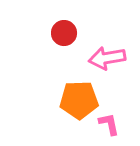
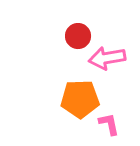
red circle: moved 14 px right, 3 px down
orange pentagon: moved 1 px right, 1 px up
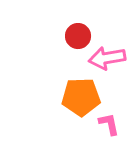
orange pentagon: moved 1 px right, 2 px up
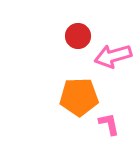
pink arrow: moved 6 px right, 2 px up; rotated 6 degrees counterclockwise
orange pentagon: moved 2 px left
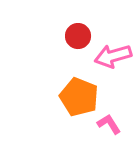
orange pentagon: rotated 24 degrees clockwise
pink L-shape: rotated 20 degrees counterclockwise
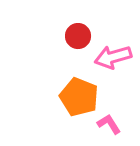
pink arrow: moved 1 px down
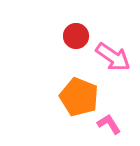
red circle: moved 2 px left
pink arrow: rotated 129 degrees counterclockwise
